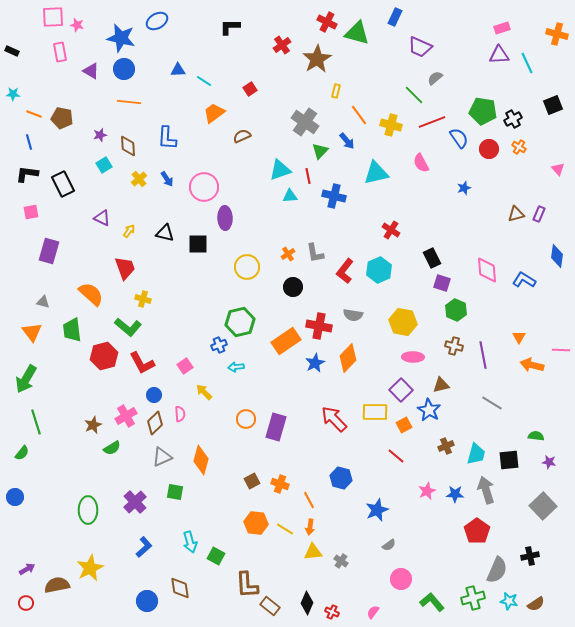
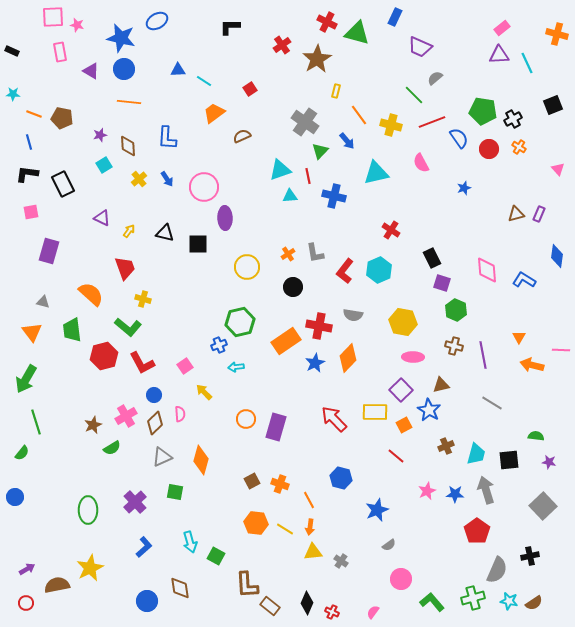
pink rectangle at (502, 28): rotated 21 degrees counterclockwise
brown semicircle at (536, 604): moved 2 px left, 1 px up
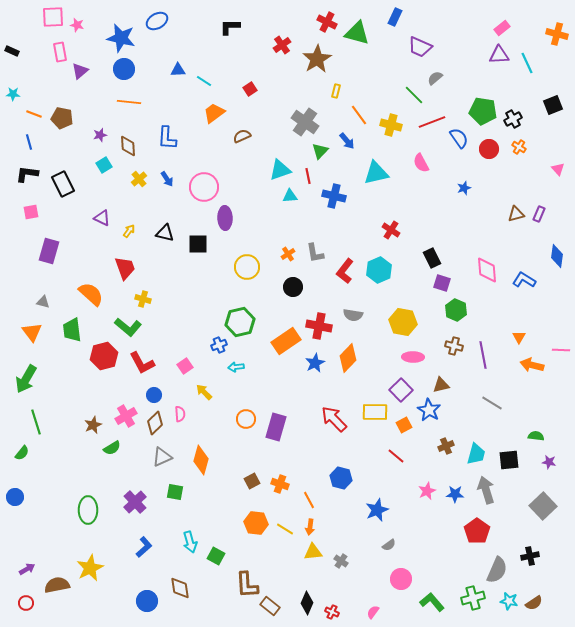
purple triangle at (91, 71): moved 11 px left; rotated 48 degrees clockwise
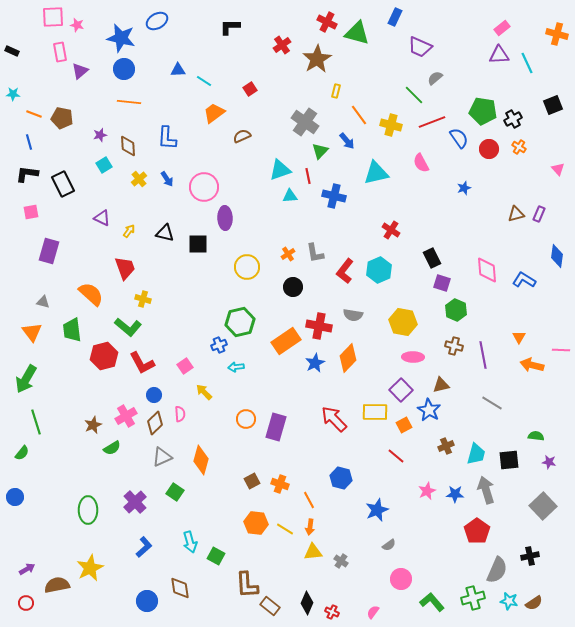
green square at (175, 492): rotated 24 degrees clockwise
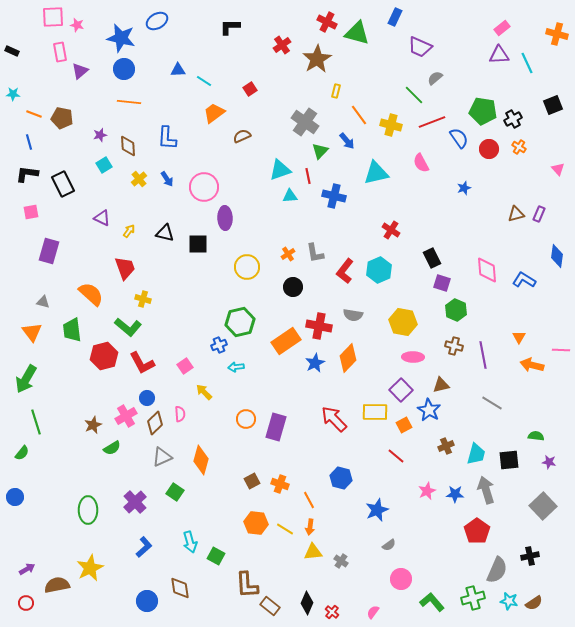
blue circle at (154, 395): moved 7 px left, 3 px down
red cross at (332, 612): rotated 16 degrees clockwise
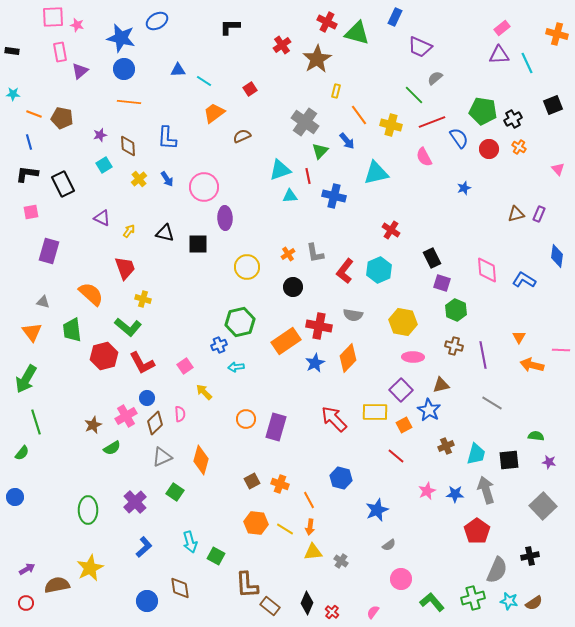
black rectangle at (12, 51): rotated 16 degrees counterclockwise
pink semicircle at (421, 163): moved 3 px right, 6 px up
